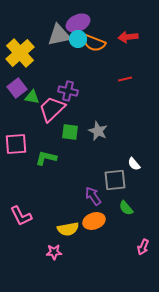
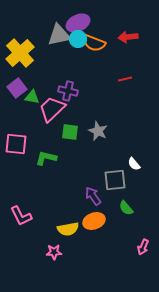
pink square: rotated 10 degrees clockwise
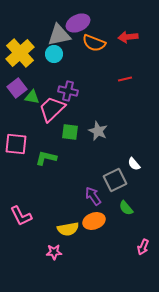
cyan circle: moved 24 px left, 15 px down
gray square: rotated 20 degrees counterclockwise
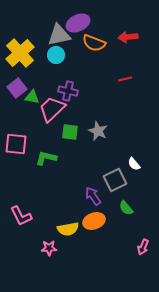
cyan circle: moved 2 px right, 1 px down
pink star: moved 5 px left, 4 px up
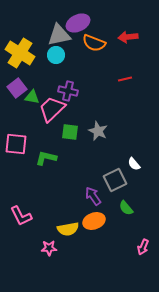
yellow cross: rotated 16 degrees counterclockwise
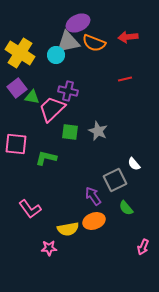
gray triangle: moved 9 px right, 7 px down
pink L-shape: moved 9 px right, 7 px up; rotated 10 degrees counterclockwise
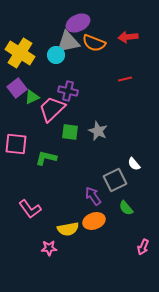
green triangle: rotated 35 degrees counterclockwise
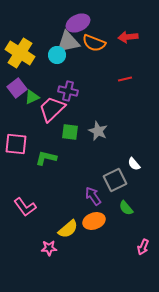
cyan circle: moved 1 px right
pink L-shape: moved 5 px left, 2 px up
yellow semicircle: rotated 30 degrees counterclockwise
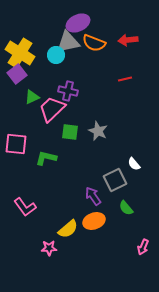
red arrow: moved 3 px down
cyan circle: moved 1 px left
purple square: moved 14 px up
